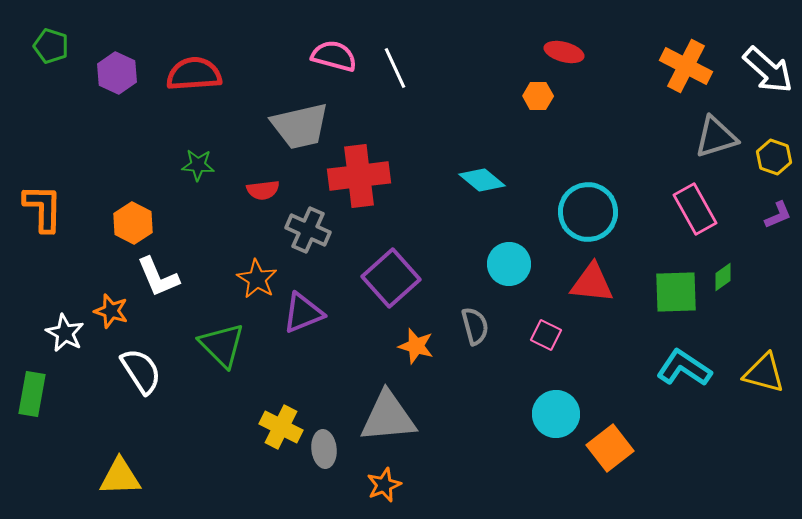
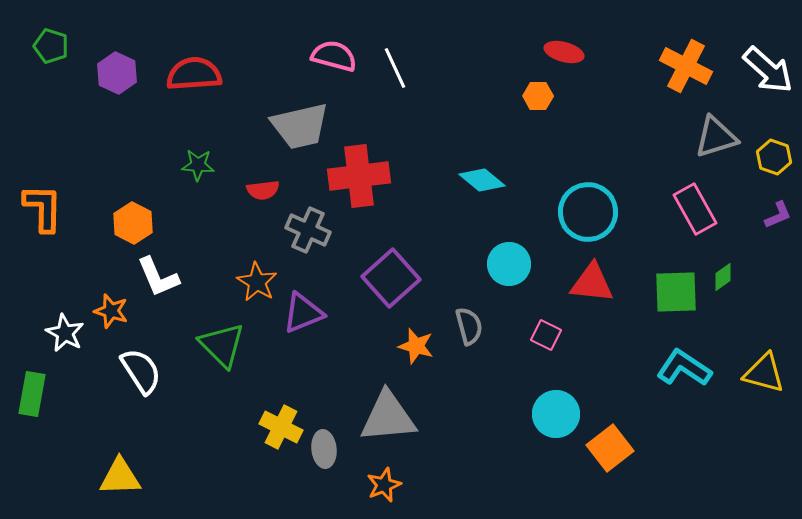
orange star at (257, 279): moved 3 px down
gray semicircle at (475, 326): moved 6 px left
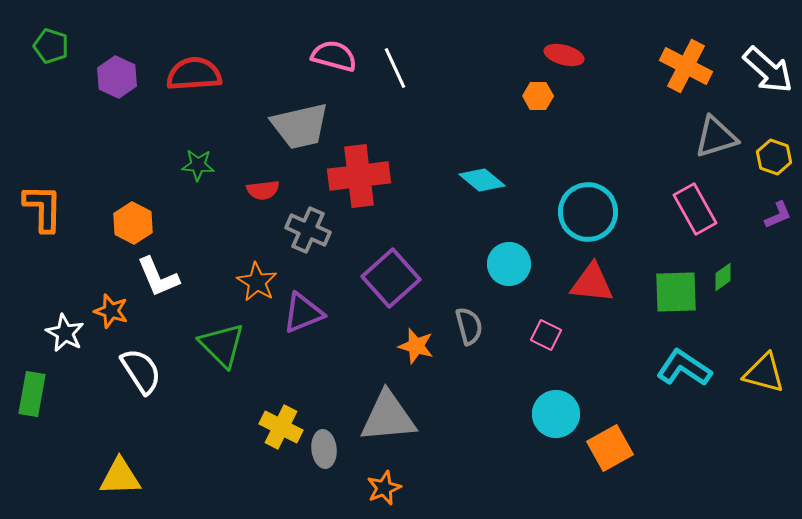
red ellipse at (564, 52): moved 3 px down
purple hexagon at (117, 73): moved 4 px down
orange square at (610, 448): rotated 9 degrees clockwise
orange star at (384, 485): moved 3 px down
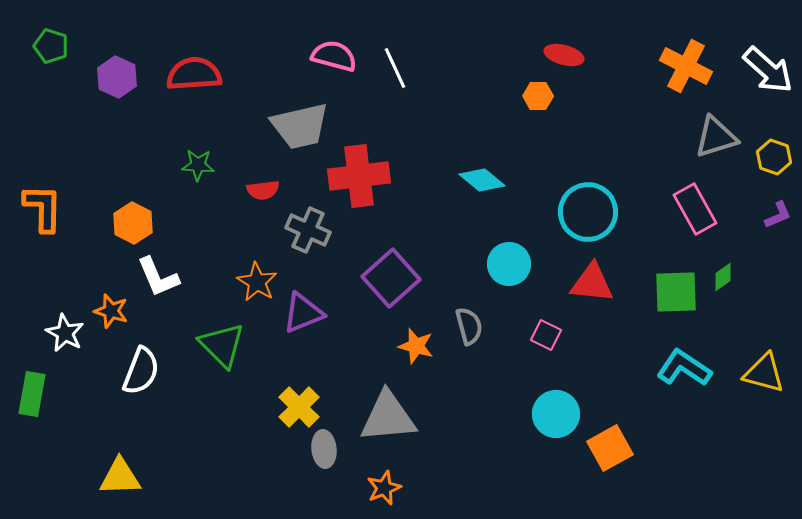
white semicircle at (141, 371): rotated 54 degrees clockwise
yellow cross at (281, 427): moved 18 px right, 20 px up; rotated 18 degrees clockwise
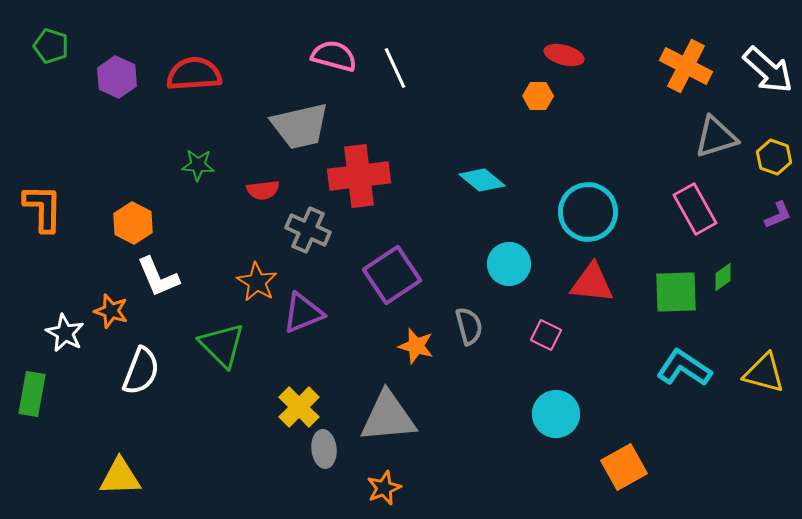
purple square at (391, 278): moved 1 px right, 3 px up; rotated 8 degrees clockwise
orange square at (610, 448): moved 14 px right, 19 px down
